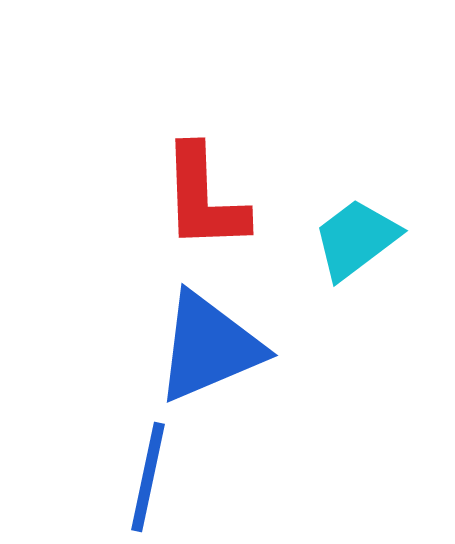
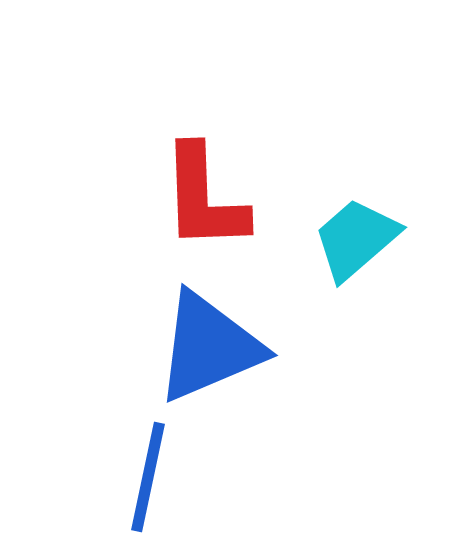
cyan trapezoid: rotated 4 degrees counterclockwise
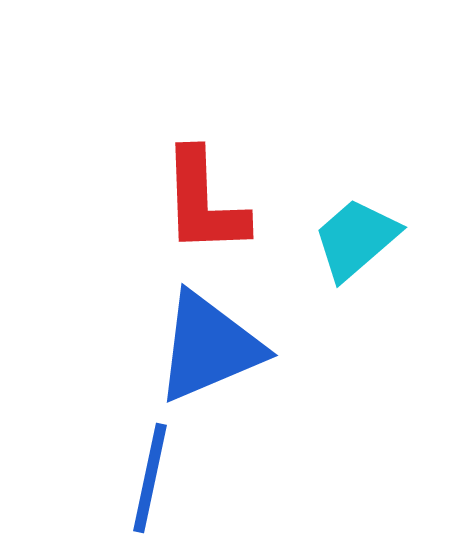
red L-shape: moved 4 px down
blue line: moved 2 px right, 1 px down
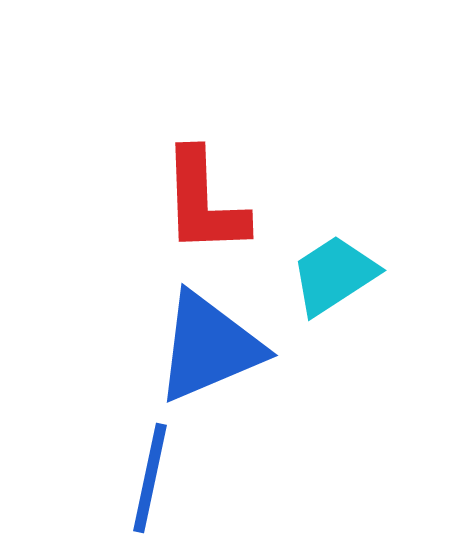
cyan trapezoid: moved 22 px left, 36 px down; rotated 8 degrees clockwise
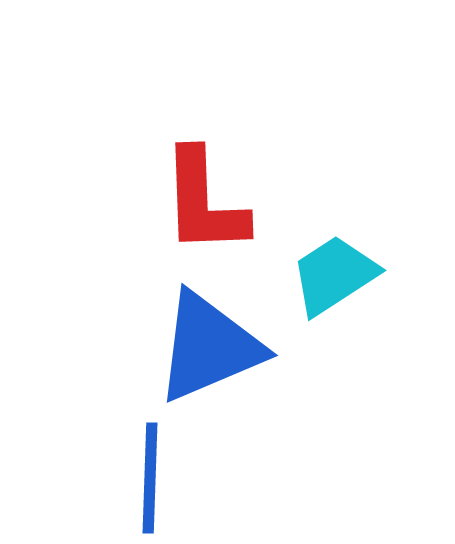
blue line: rotated 10 degrees counterclockwise
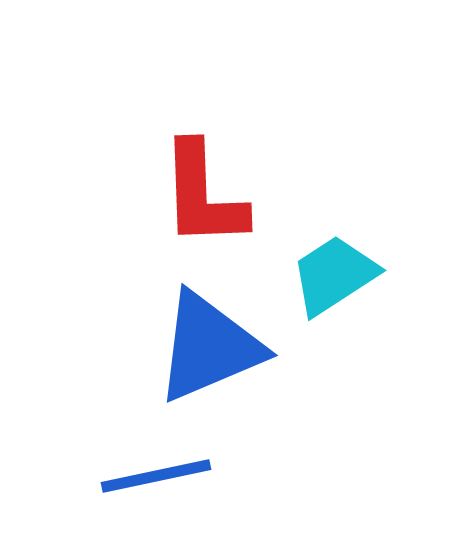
red L-shape: moved 1 px left, 7 px up
blue line: moved 6 px right, 2 px up; rotated 76 degrees clockwise
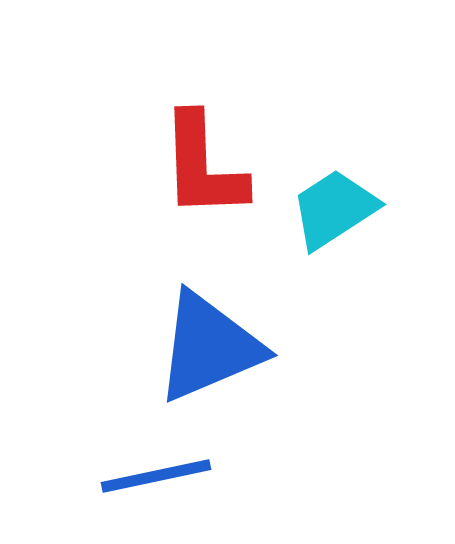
red L-shape: moved 29 px up
cyan trapezoid: moved 66 px up
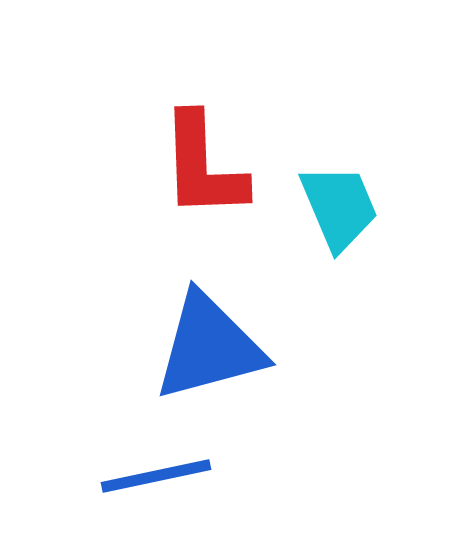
cyan trapezoid: moved 5 px right, 2 px up; rotated 100 degrees clockwise
blue triangle: rotated 8 degrees clockwise
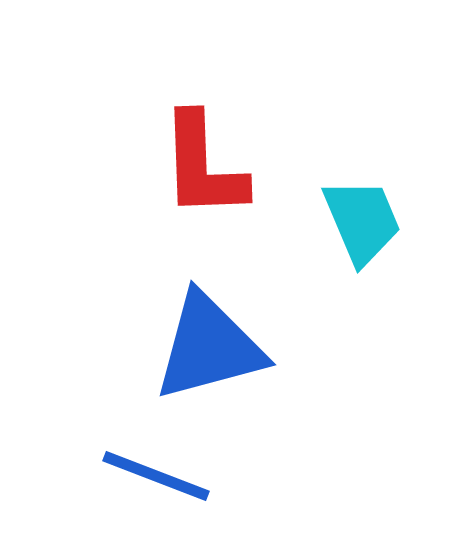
cyan trapezoid: moved 23 px right, 14 px down
blue line: rotated 33 degrees clockwise
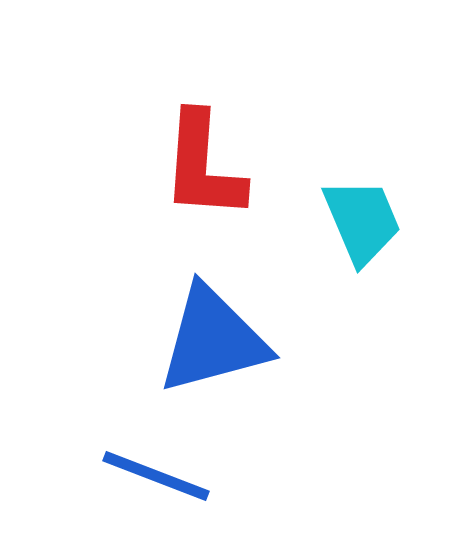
red L-shape: rotated 6 degrees clockwise
blue triangle: moved 4 px right, 7 px up
